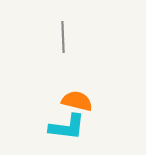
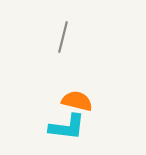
gray line: rotated 16 degrees clockwise
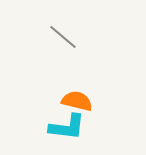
gray line: rotated 64 degrees counterclockwise
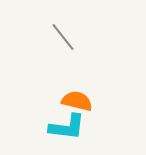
gray line: rotated 12 degrees clockwise
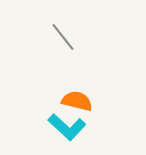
cyan L-shape: rotated 36 degrees clockwise
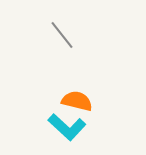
gray line: moved 1 px left, 2 px up
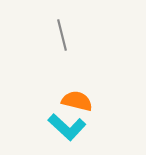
gray line: rotated 24 degrees clockwise
